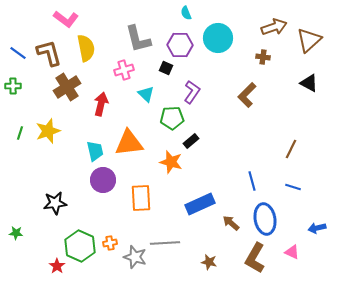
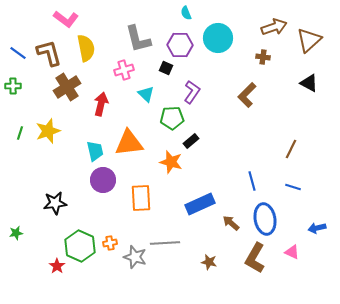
green star at (16, 233): rotated 16 degrees counterclockwise
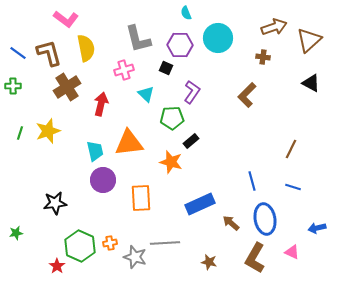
black triangle at (309, 83): moved 2 px right
